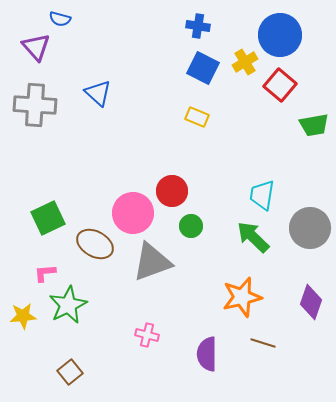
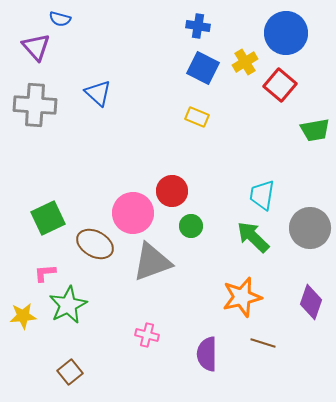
blue circle: moved 6 px right, 2 px up
green trapezoid: moved 1 px right, 5 px down
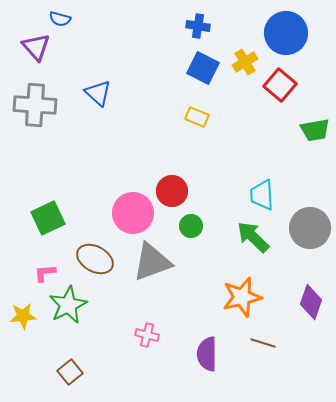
cyan trapezoid: rotated 12 degrees counterclockwise
brown ellipse: moved 15 px down
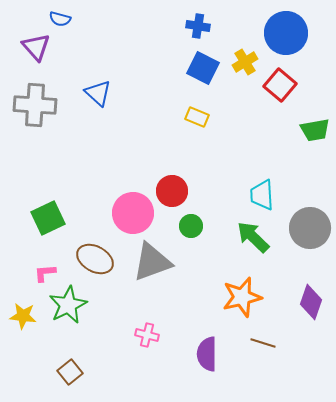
yellow star: rotated 12 degrees clockwise
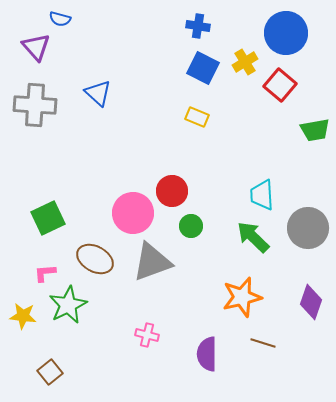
gray circle: moved 2 px left
brown square: moved 20 px left
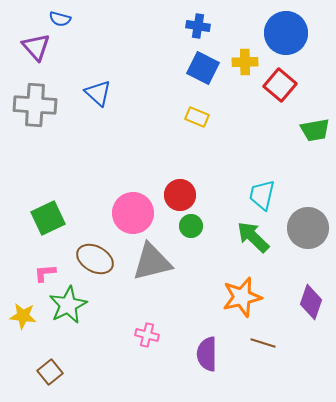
yellow cross: rotated 30 degrees clockwise
red circle: moved 8 px right, 4 px down
cyan trapezoid: rotated 16 degrees clockwise
gray triangle: rotated 6 degrees clockwise
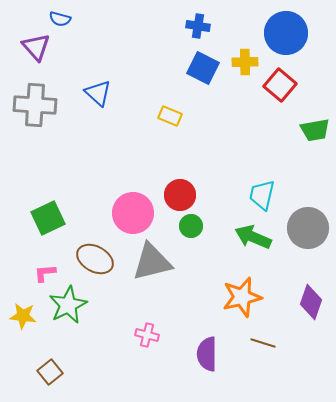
yellow rectangle: moved 27 px left, 1 px up
green arrow: rotated 21 degrees counterclockwise
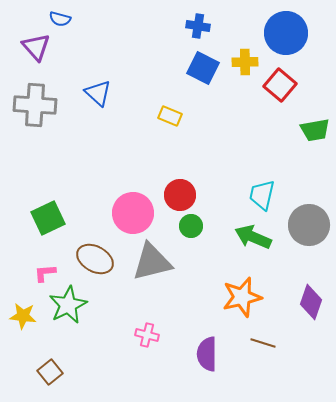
gray circle: moved 1 px right, 3 px up
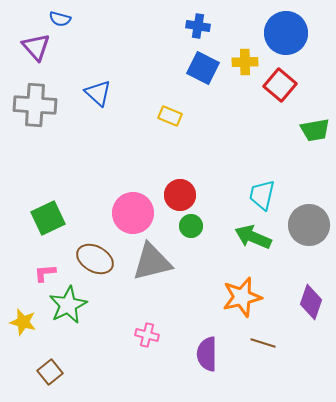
yellow star: moved 6 px down; rotated 8 degrees clockwise
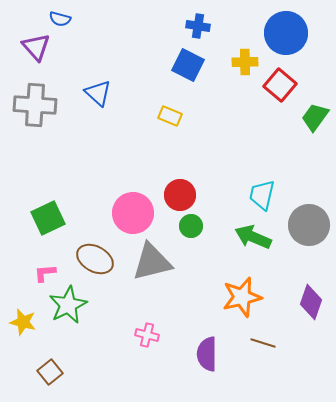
blue square: moved 15 px left, 3 px up
green trapezoid: moved 13 px up; rotated 136 degrees clockwise
